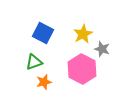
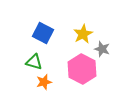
green triangle: rotated 36 degrees clockwise
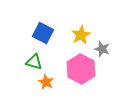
yellow star: moved 2 px left, 1 px down
pink hexagon: moved 1 px left
orange star: moved 2 px right; rotated 28 degrees counterclockwise
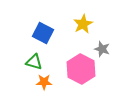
yellow star: moved 2 px right, 11 px up
orange star: moved 2 px left; rotated 28 degrees counterclockwise
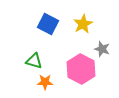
blue square: moved 5 px right, 9 px up
green triangle: moved 1 px up
orange star: moved 1 px right
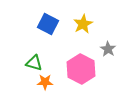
gray star: moved 6 px right; rotated 14 degrees clockwise
green triangle: moved 2 px down
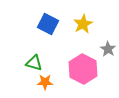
pink hexagon: moved 2 px right
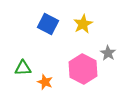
gray star: moved 4 px down
green triangle: moved 11 px left, 5 px down; rotated 18 degrees counterclockwise
orange star: rotated 21 degrees clockwise
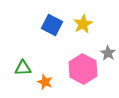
blue square: moved 4 px right, 1 px down
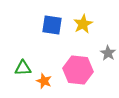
blue square: rotated 20 degrees counterclockwise
pink hexagon: moved 5 px left, 1 px down; rotated 20 degrees counterclockwise
orange star: moved 1 px left, 1 px up
